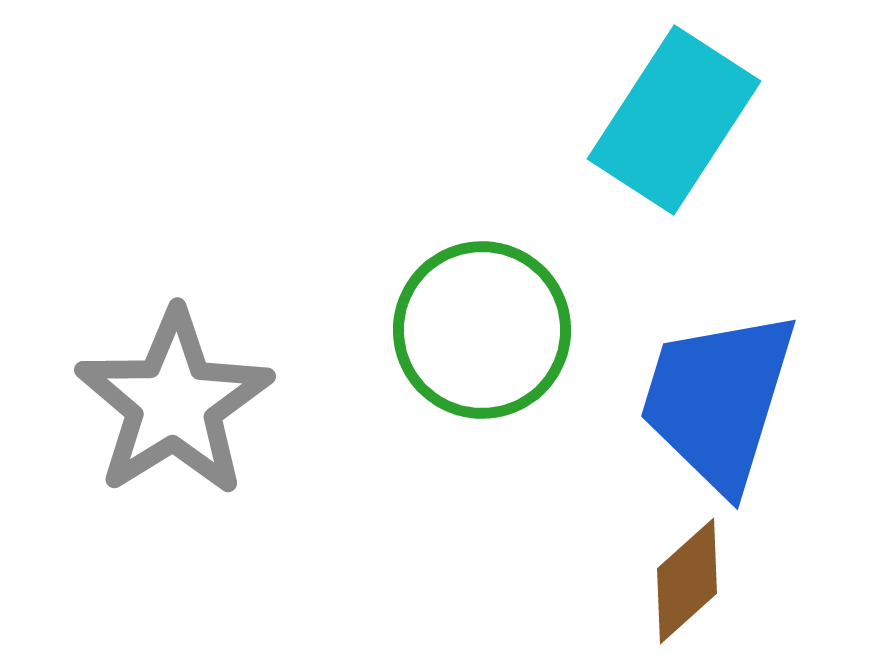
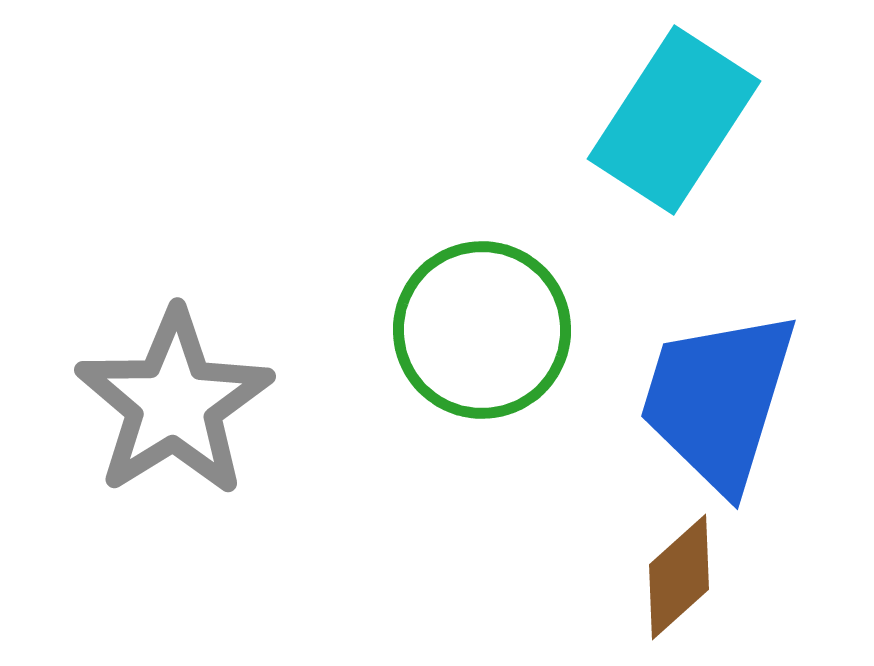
brown diamond: moved 8 px left, 4 px up
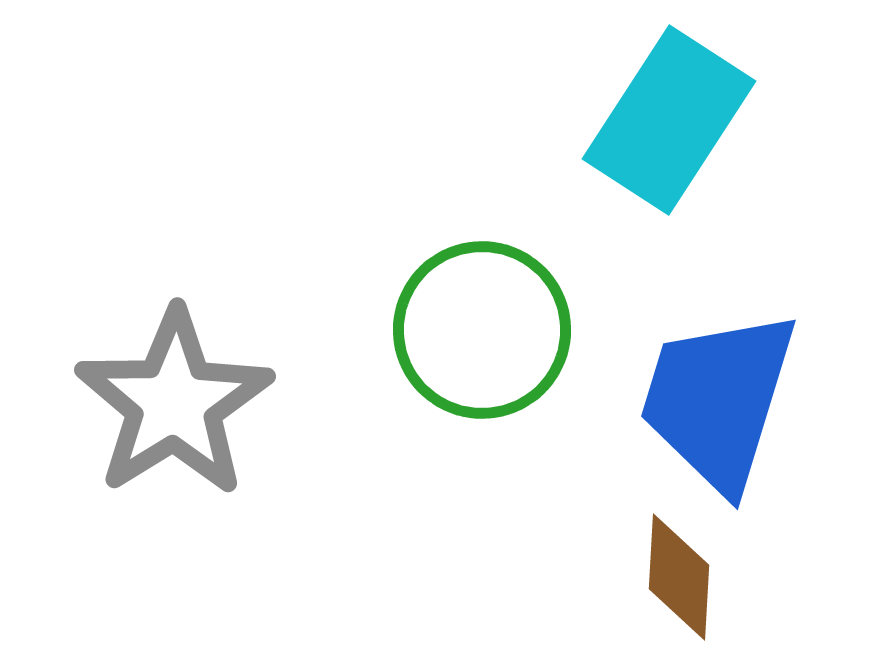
cyan rectangle: moved 5 px left
brown diamond: rotated 45 degrees counterclockwise
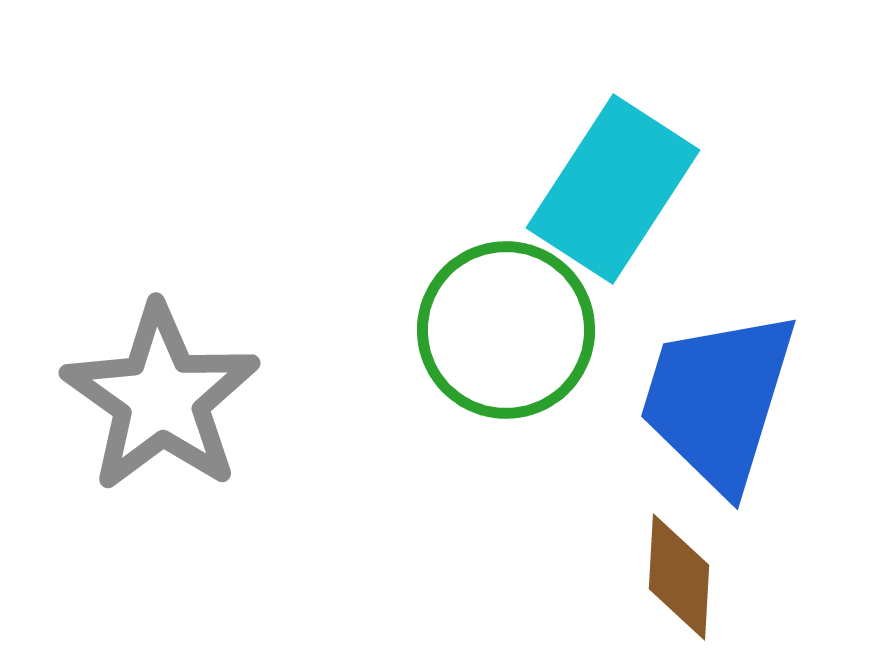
cyan rectangle: moved 56 px left, 69 px down
green circle: moved 24 px right
gray star: moved 13 px left, 5 px up; rotated 5 degrees counterclockwise
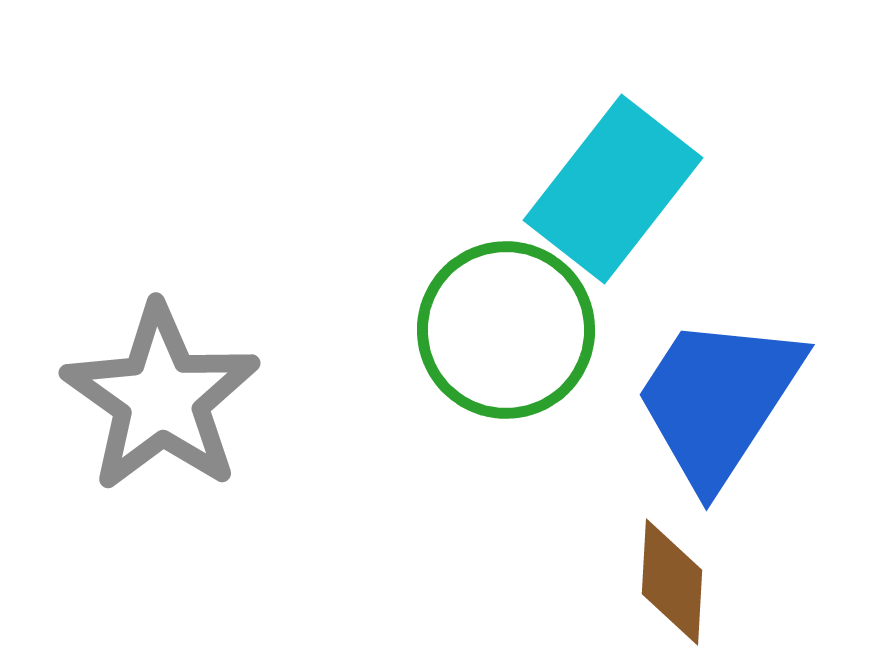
cyan rectangle: rotated 5 degrees clockwise
blue trapezoid: rotated 16 degrees clockwise
brown diamond: moved 7 px left, 5 px down
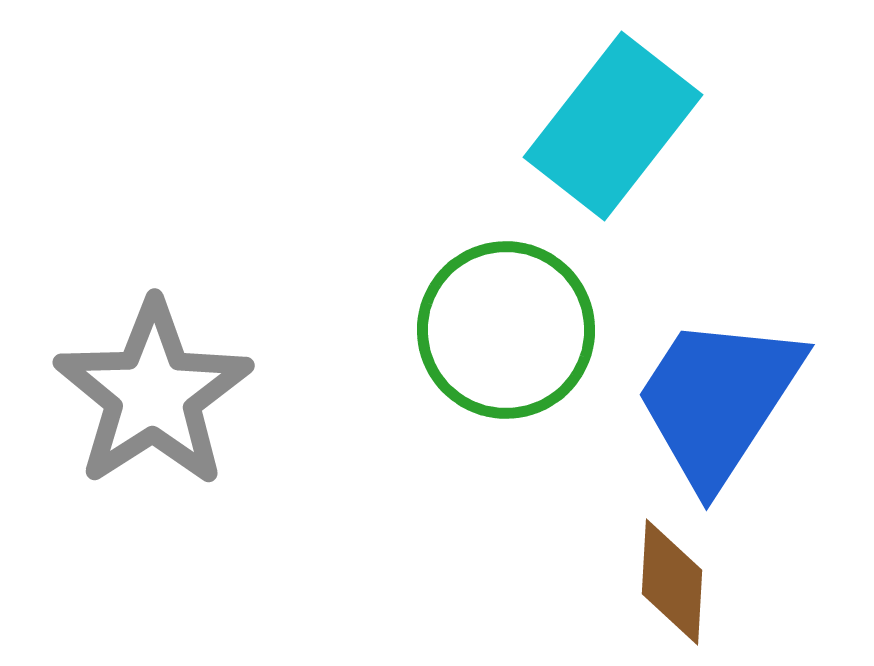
cyan rectangle: moved 63 px up
gray star: moved 8 px left, 4 px up; rotated 4 degrees clockwise
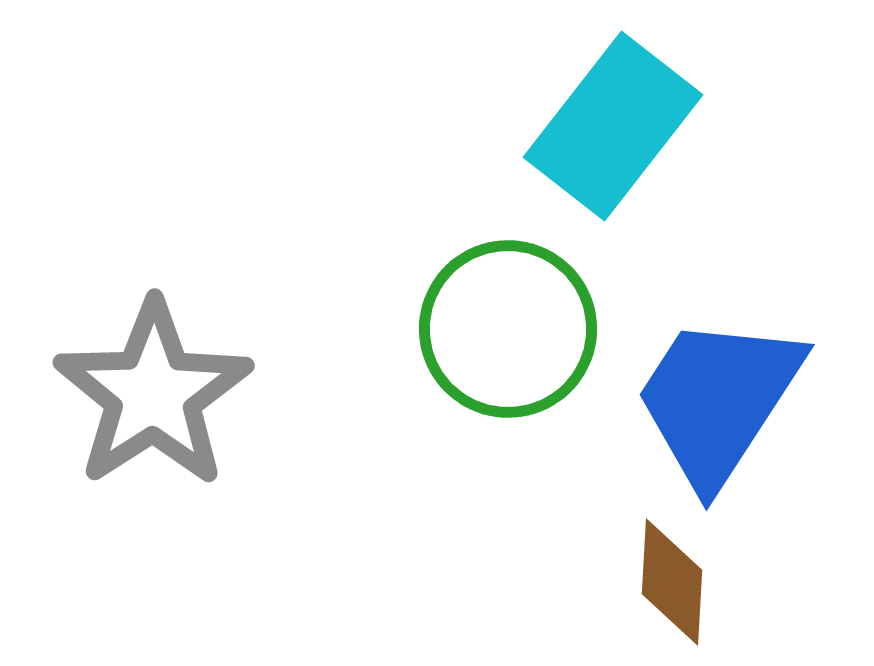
green circle: moved 2 px right, 1 px up
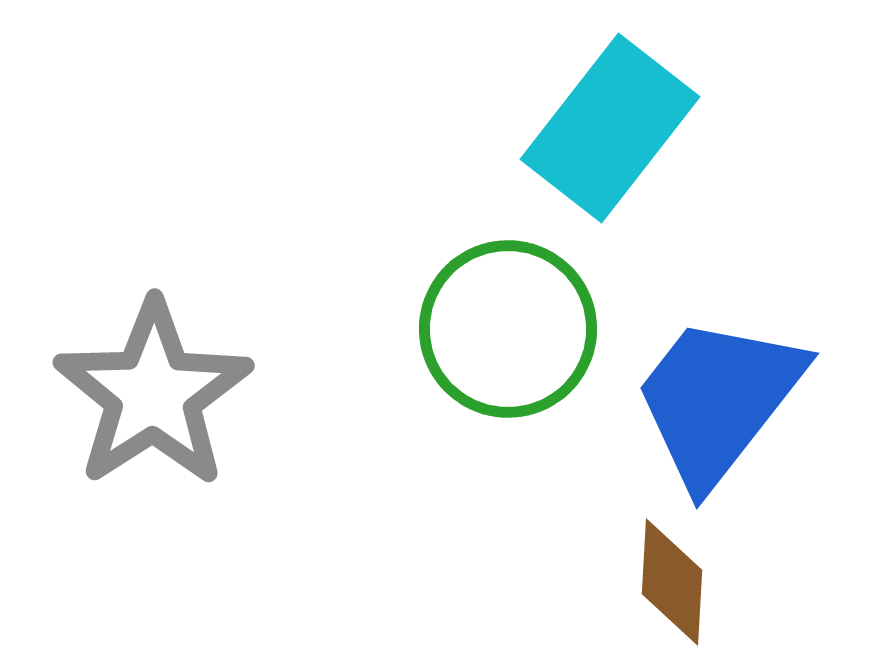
cyan rectangle: moved 3 px left, 2 px down
blue trapezoid: rotated 5 degrees clockwise
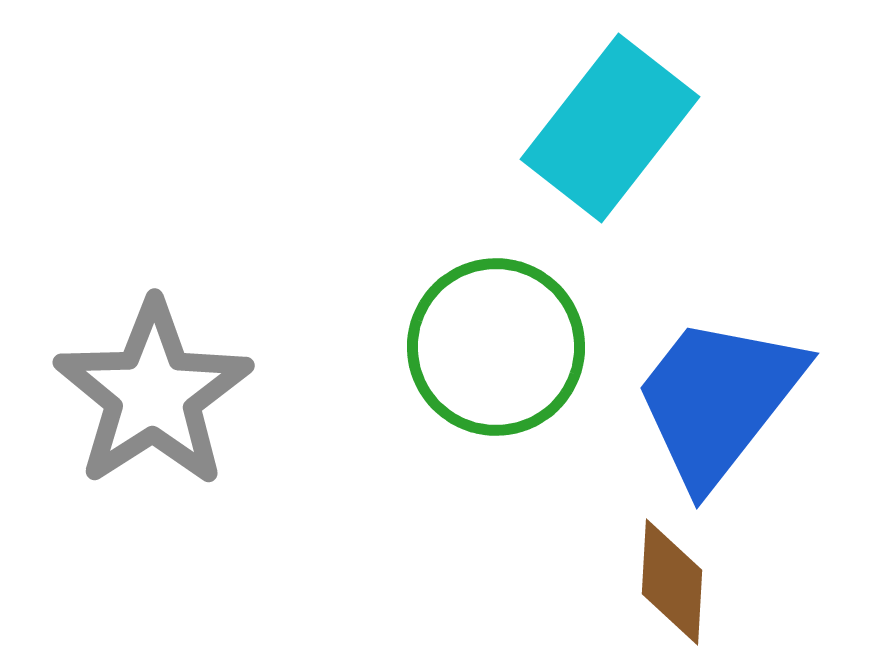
green circle: moved 12 px left, 18 px down
